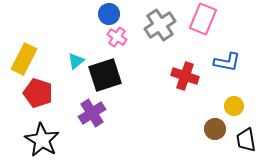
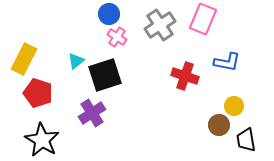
brown circle: moved 4 px right, 4 px up
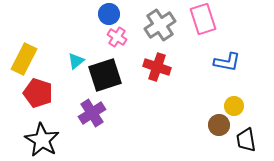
pink rectangle: rotated 40 degrees counterclockwise
red cross: moved 28 px left, 9 px up
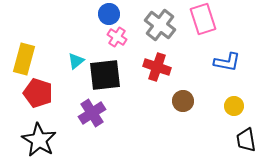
gray cross: rotated 20 degrees counterclockwise
yellow rectangle: rotated 12 degrees counterclockwise
black square: rotated 12 degrees clockwise
brown circle: moved 36 px left, 24 px up
black star: moved 3 px left
